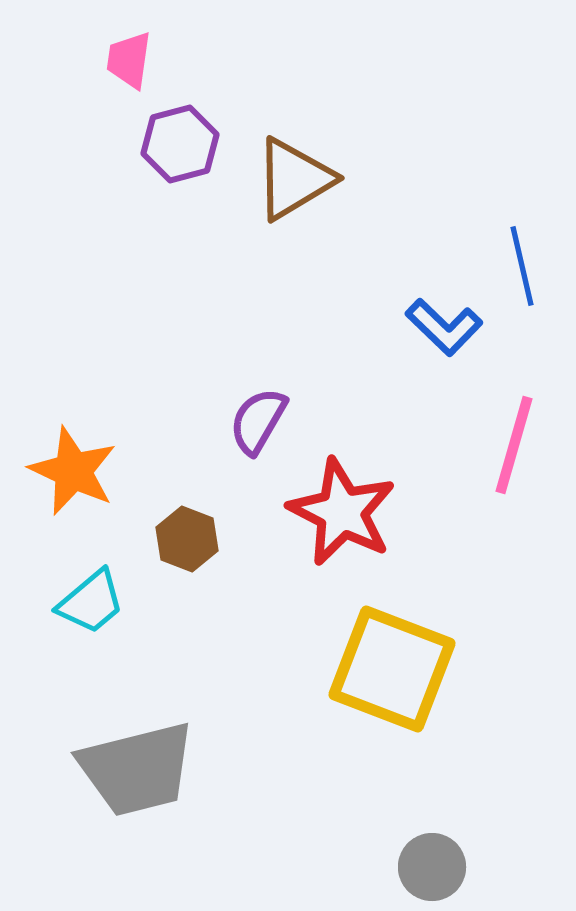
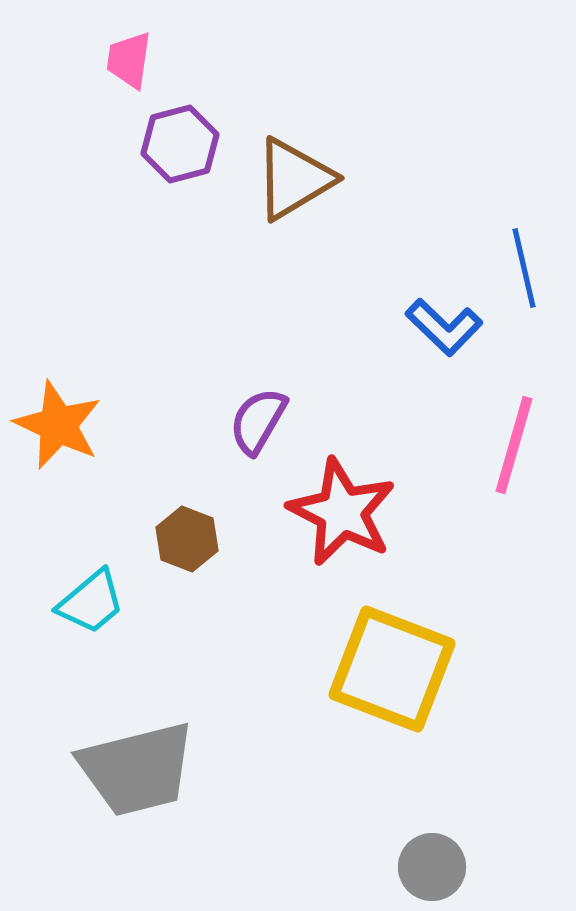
blue line: moved 2 px right, 2 px down
orange star: moved 15 px left, 46 px up
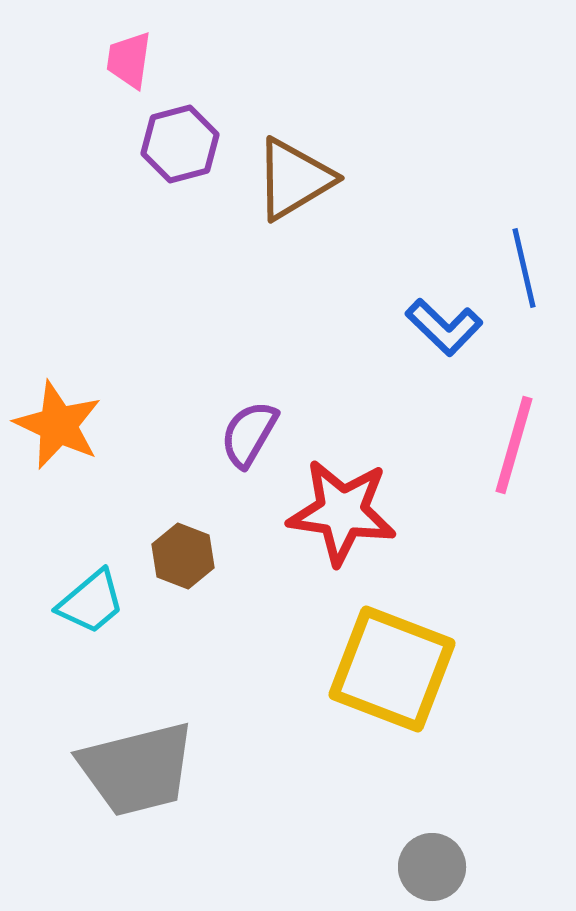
purple semicircle: moved 9 px left, 13 px down
red star: rotated 19 degrees counterclockwise
brown hexagon: moved 4 px left, 17 px down
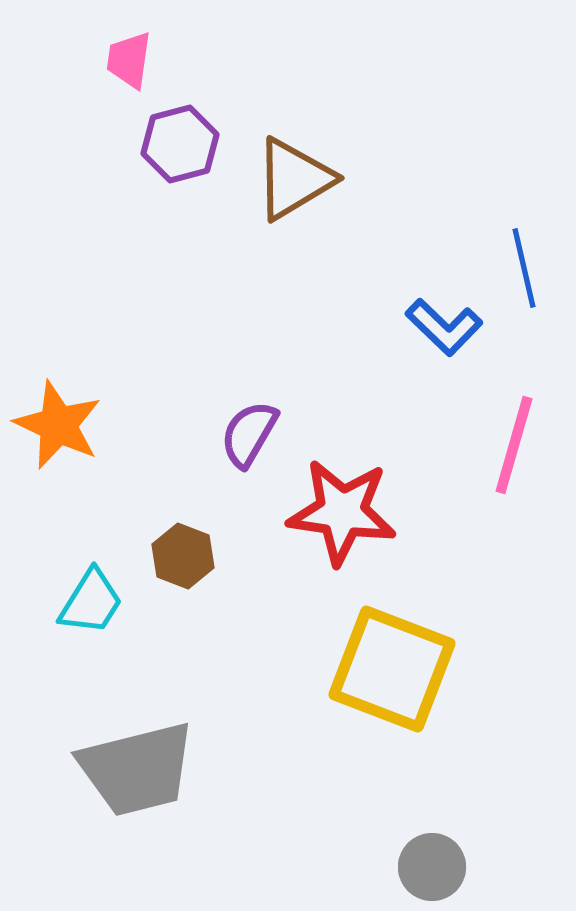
cyan trapezoid: rotated 18 degrees counterclockwise
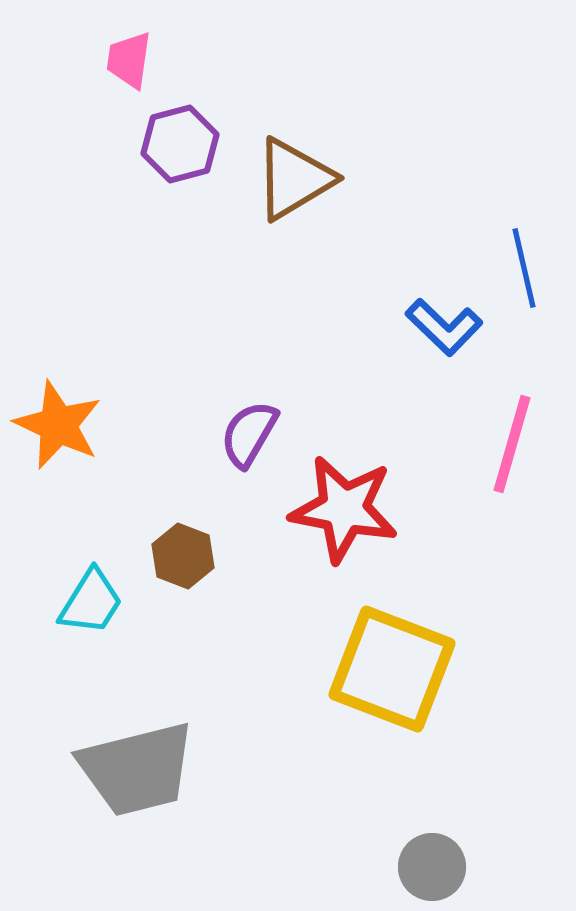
pink line: moved 2 px left, 1 px up
red star: moved 2 px right, 3 px up; rotated 3 degrees clockwise
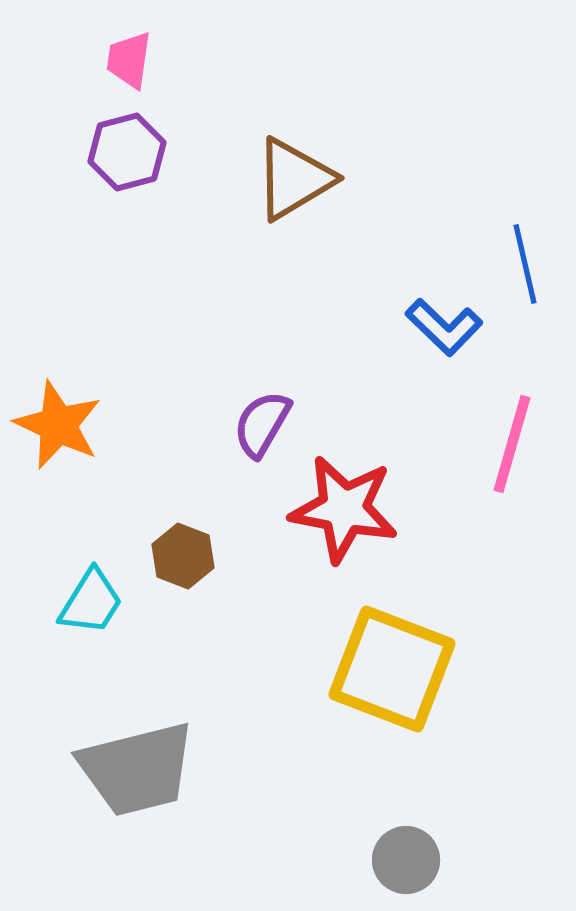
purple hexagon: moved 53 px left, 8 px down
blue line: moved 1 px right, 4 px up
purple semicircle: moved 13 px right, 10 px up
gray circle: moved 26 px left, 7 px up
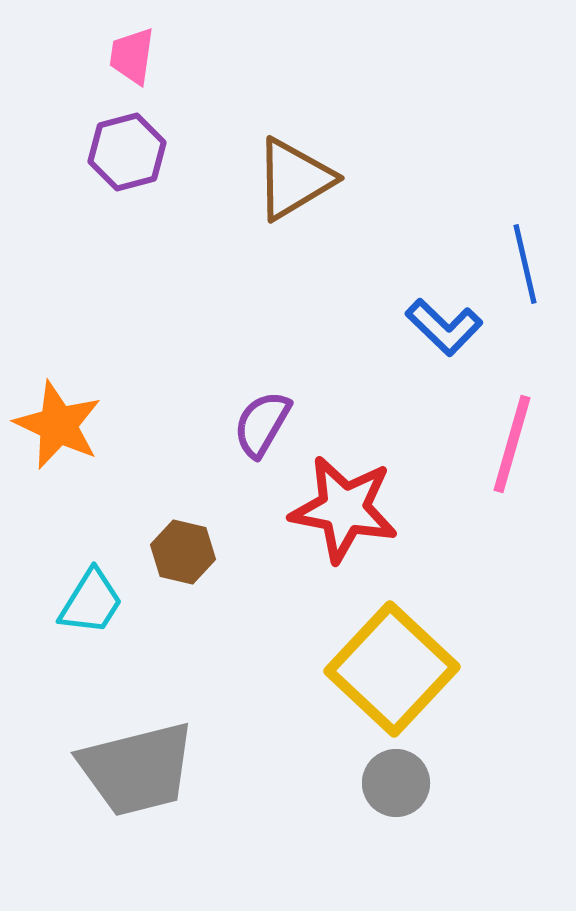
pink trapezoid: moved 3 px right, 4 px up
brown hexagon: moved 4 px up; rotated 8 degrees counterclockwise
yellow square: rotated 22 degrees clockwise
gray circle: moved 10 px left, 77 px up
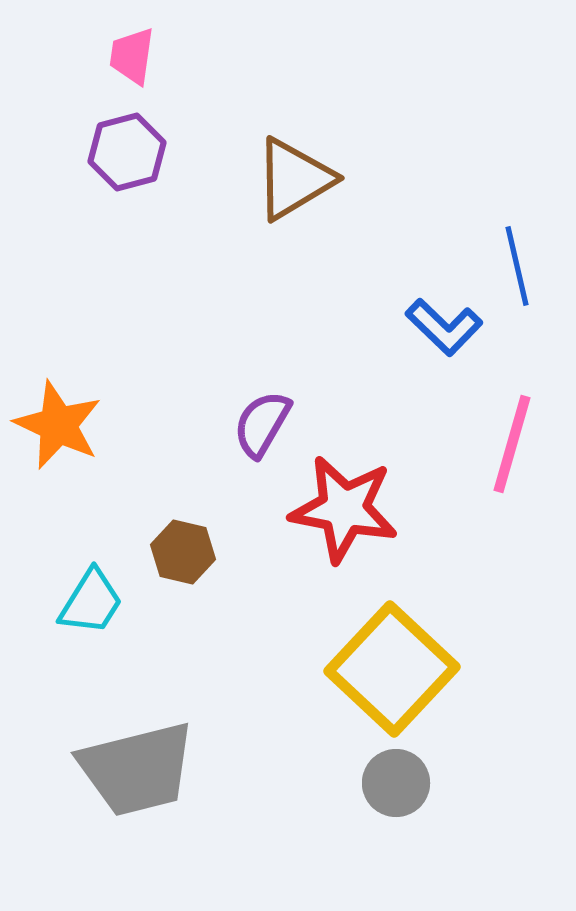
blue line: moved 8 px left, 2 px down
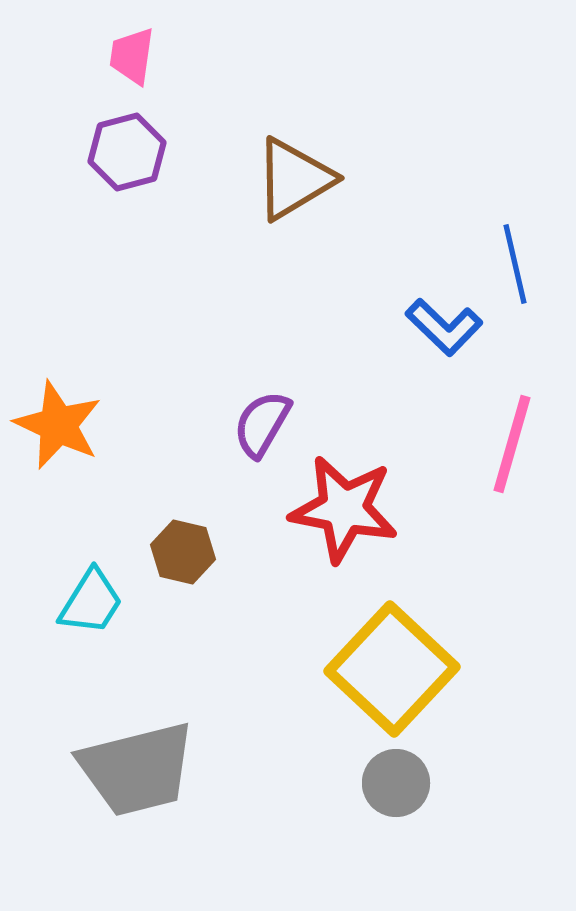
blue line: moved 2 px left, 2 px up
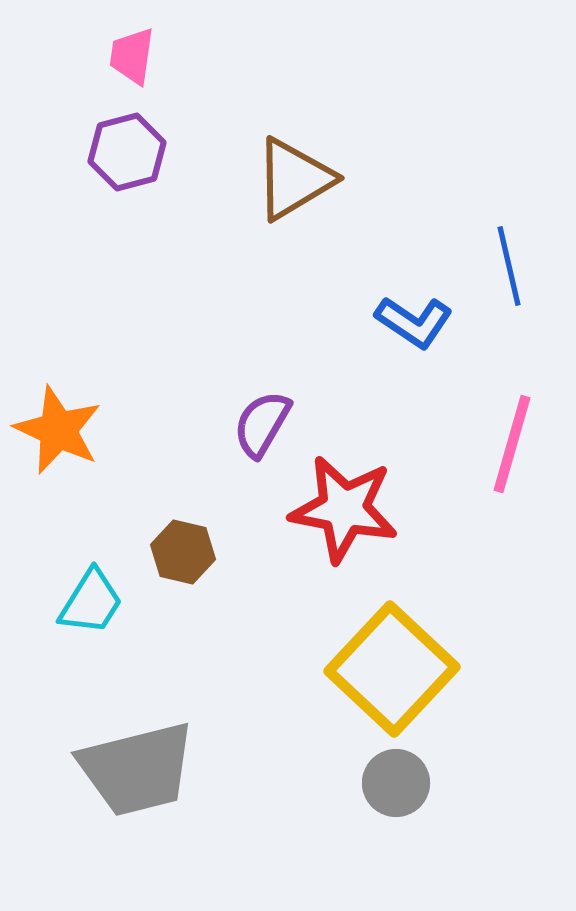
blue line: moved 6 px left, 2 px down
blue L-shape: moved 30 px left, 5 px up; rotated 10 degrees counterclockwise
orange star: moved 5 px down
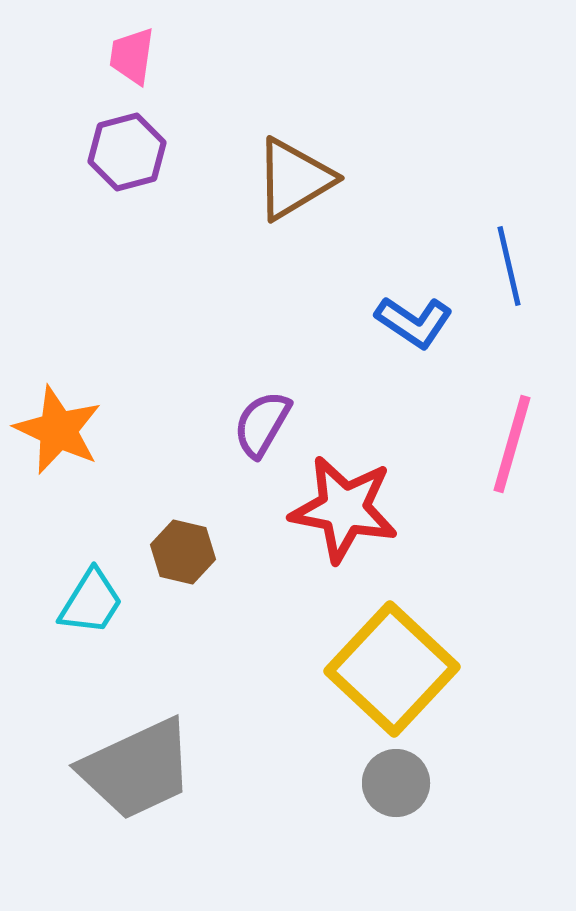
gray trapezoid: rotated 11 degrees counterclockwise
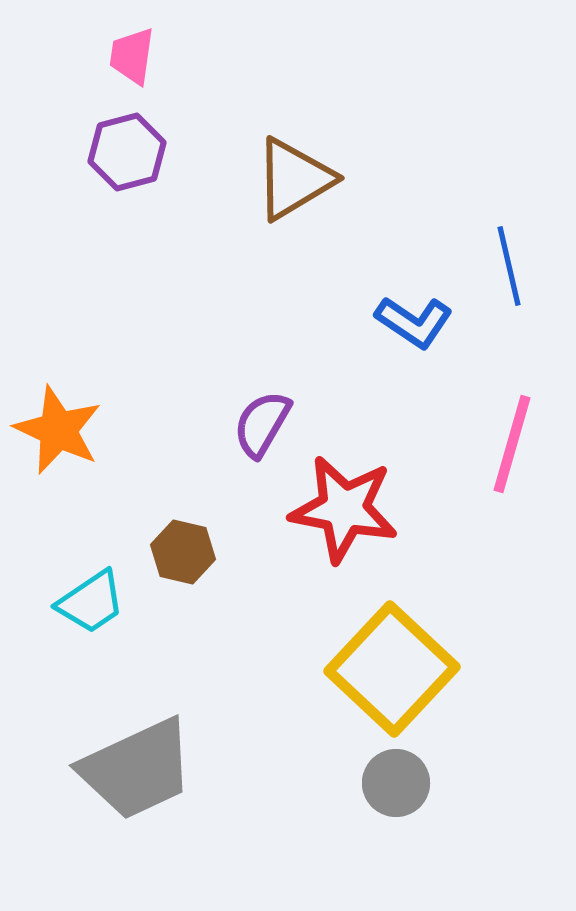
cyan trapezoid: rotated 24 degrees clockwise
